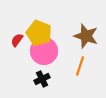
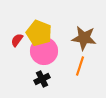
brown star: moved 2 px left, 2 px down; rotated 10 degrees counterclockwise
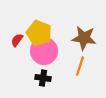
black cross: moved 1 px right, 1 px up; rotated 35 degrees clockwise
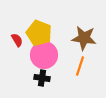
red semicircle: rotated 112 degrees clockwise
pink circle: moved 4 px down
black cross: moved 1 px left
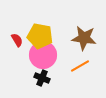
yellow pentagon: moved 1 px right, 3 px down; rotated 10 degrees counterclockwise
pink circle: moved 1 px left
orange line: rotated 42 degrees clockwise
black cross: rotated 14 degrees clockwise
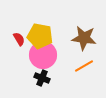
red semicircle: moved 2 px right, 1 px up
orange line: moved 4 px right
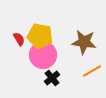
brown star: moved 4 px down
orange line: moved 8 px right, 5 px down
black cross: moved 10 px right; rotated 28 degrees clockwise
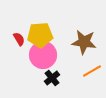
yellow pentagon: moved 1 px up; rotated 15 degrees counterclockwise
